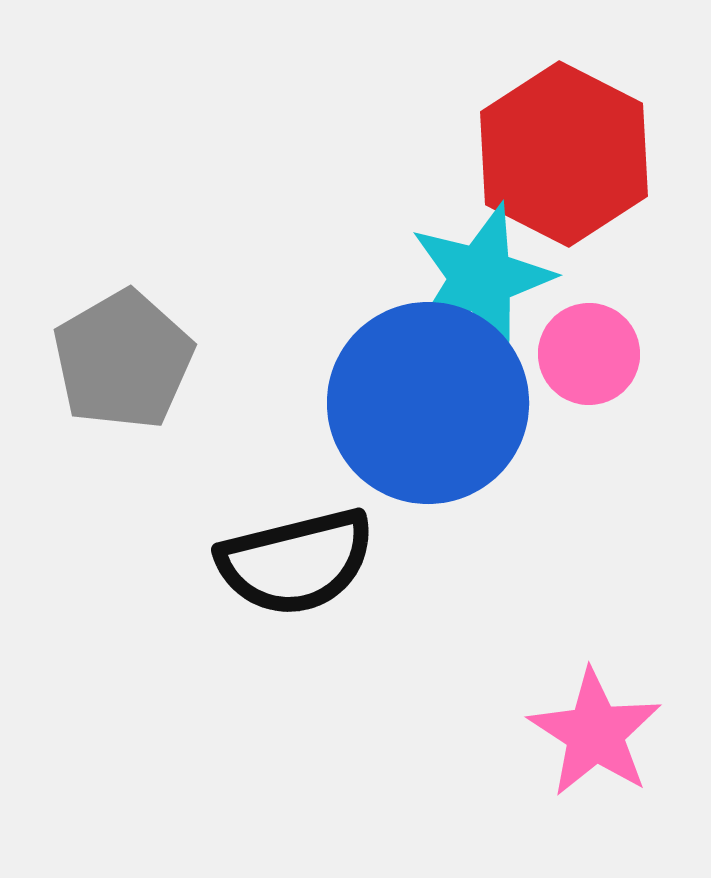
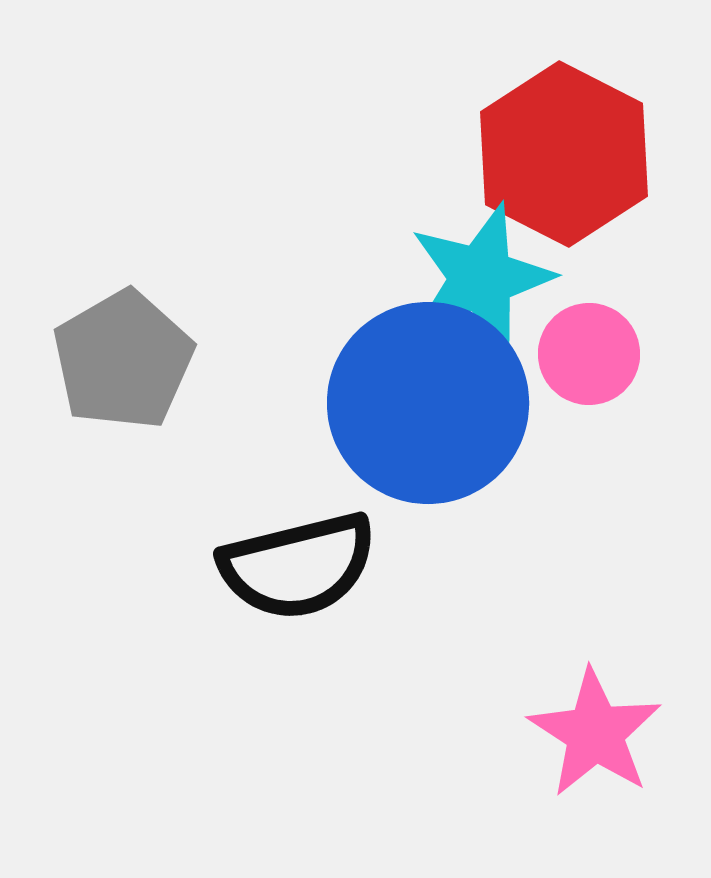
black semicircle: moved 2 px right, 4 px down
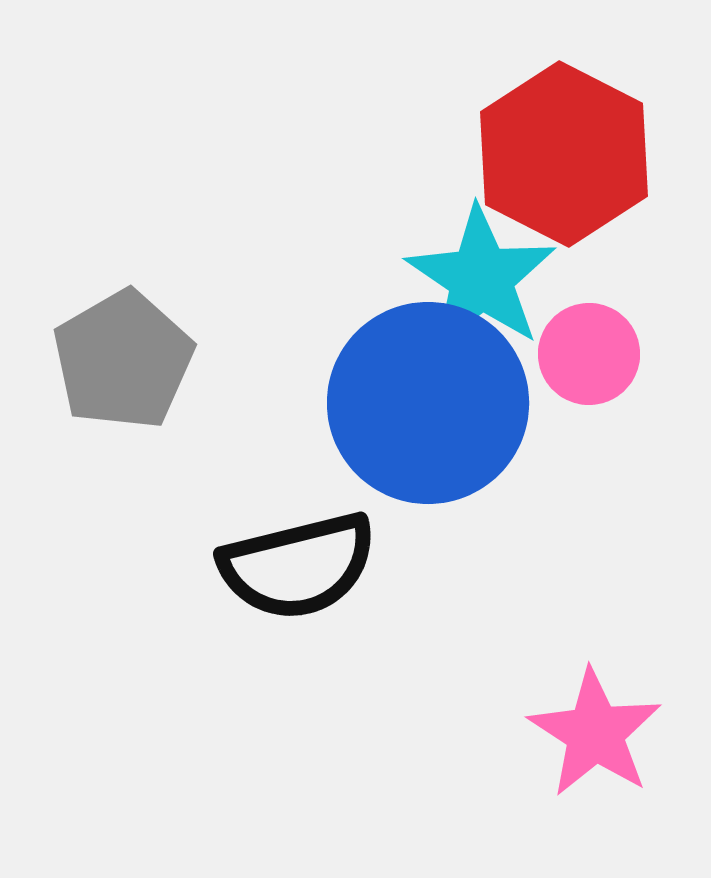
cyan star: rotated 20 degrees counterclockwise
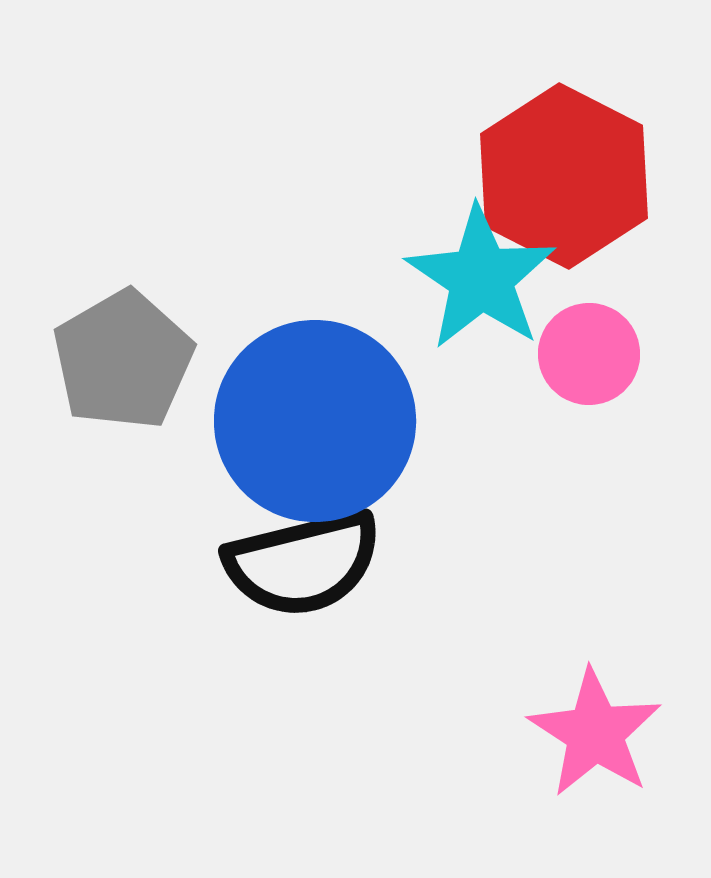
red hexagon: moved 22 px down
blue circle: moved 113 px left, 18 px down
black semicircle: moved 5 px right, 3 px up
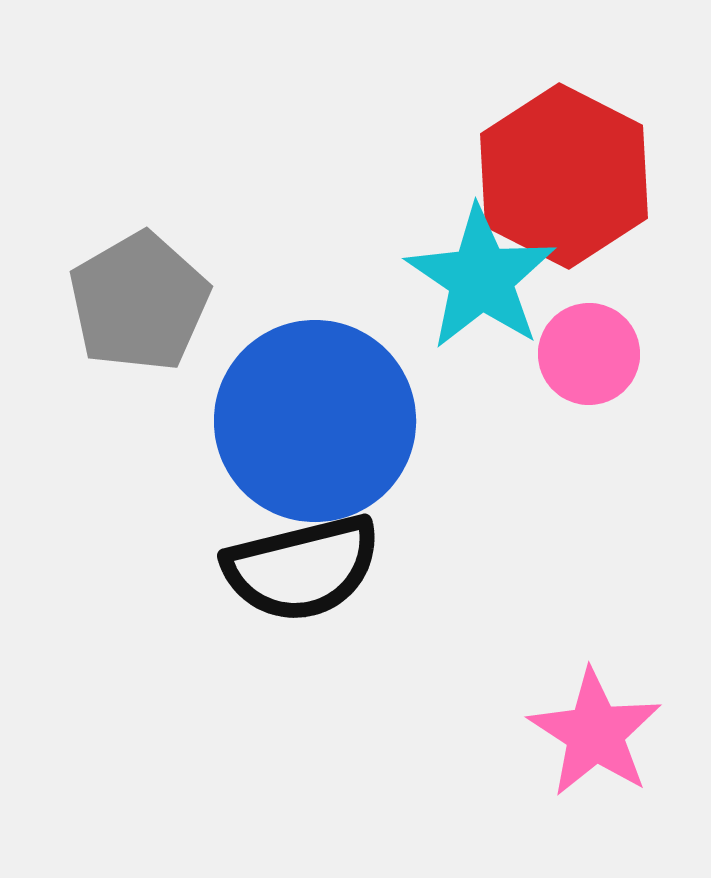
gray pentagon: moved 16 px right, 58 px up
black semicircle: moved 1 px left, 5 px down
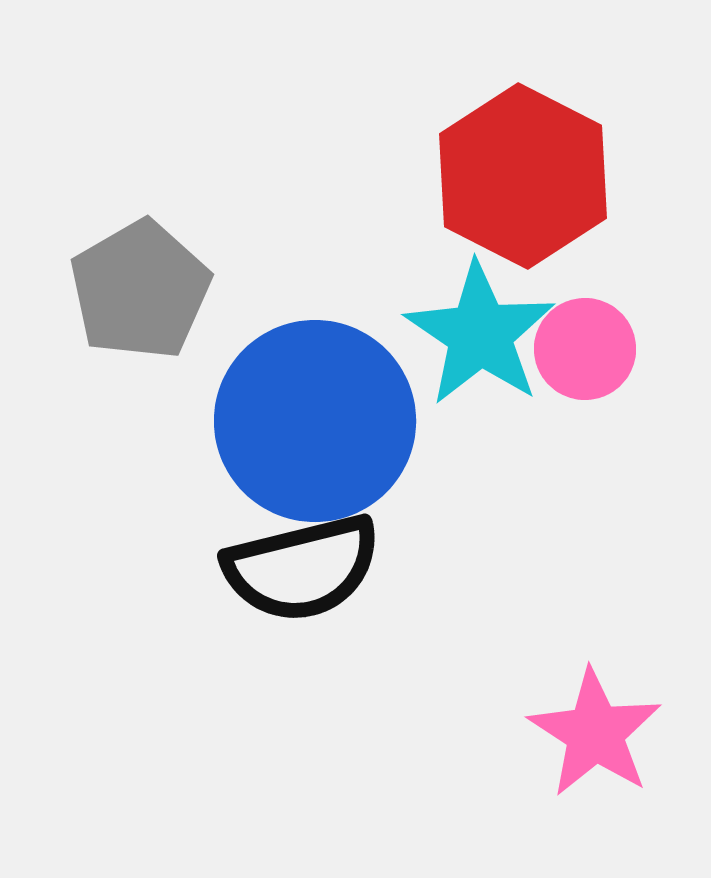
red hexagon: moved 41 px left
cyan star: moved 1 px left, 56 px down
gray pentagon: moved 1 px right, 12 px up
pink circle: moved 4 px left, 5 px up
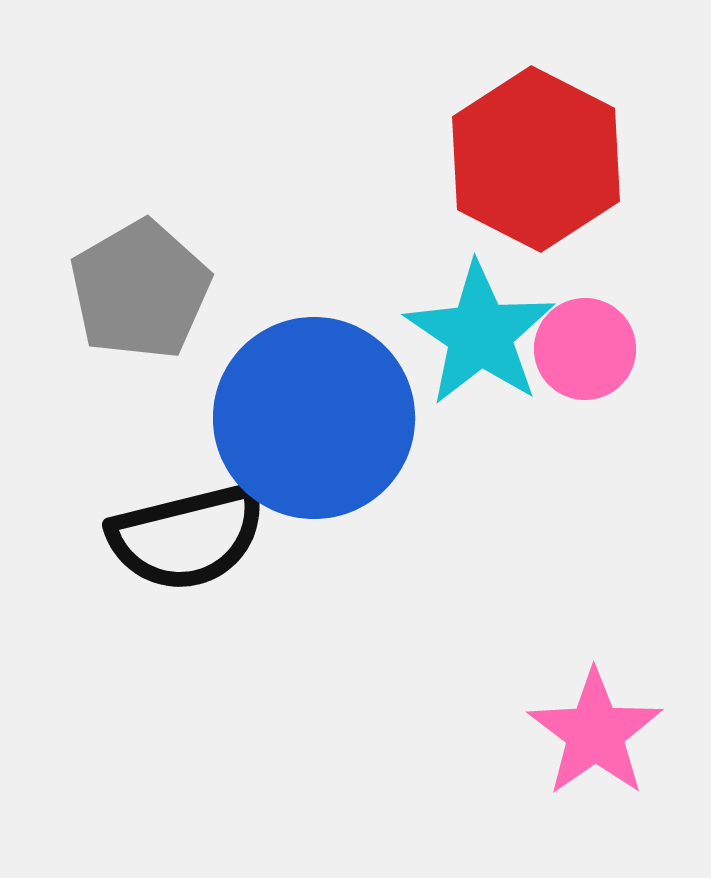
red hexagon: moved 13 px right, 17 px up
blue circle: moved 1 px left, 3 px up
black semicircle: moved 115 px left, 31 px up
pink star: rotated 4 degrees clockwise
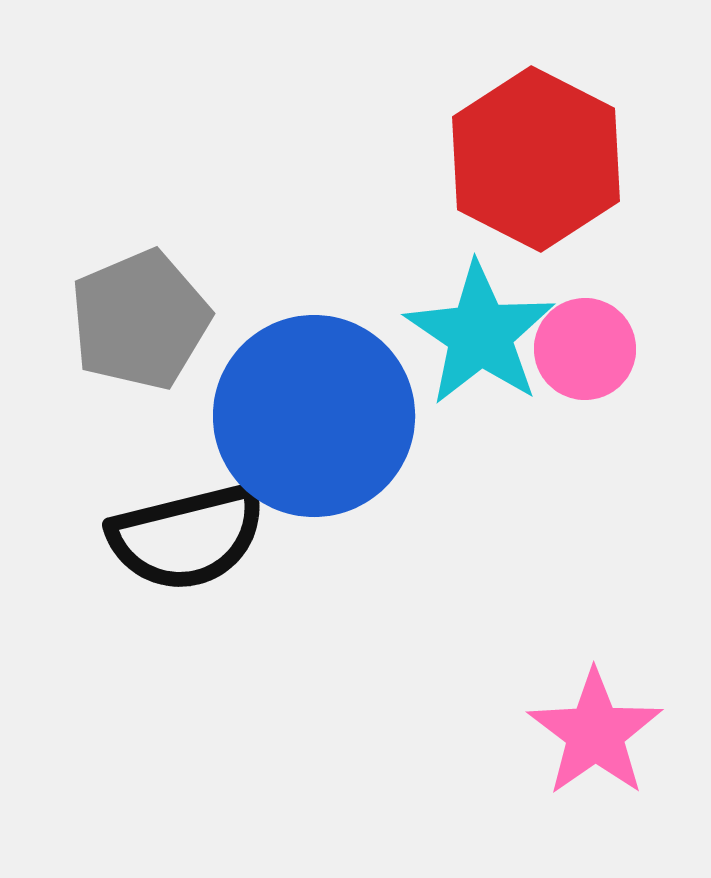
gray pentagon: moved 30 px down; rotated 7 degrees clockwise
blue circle: moved 2 px up
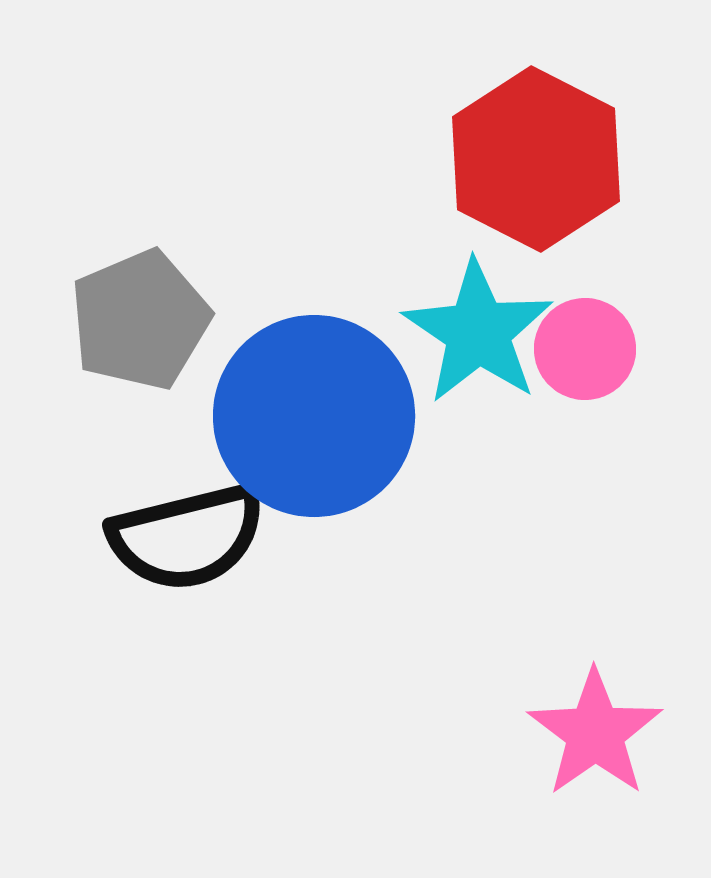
cyan star: moved 2 px left, 2 px up
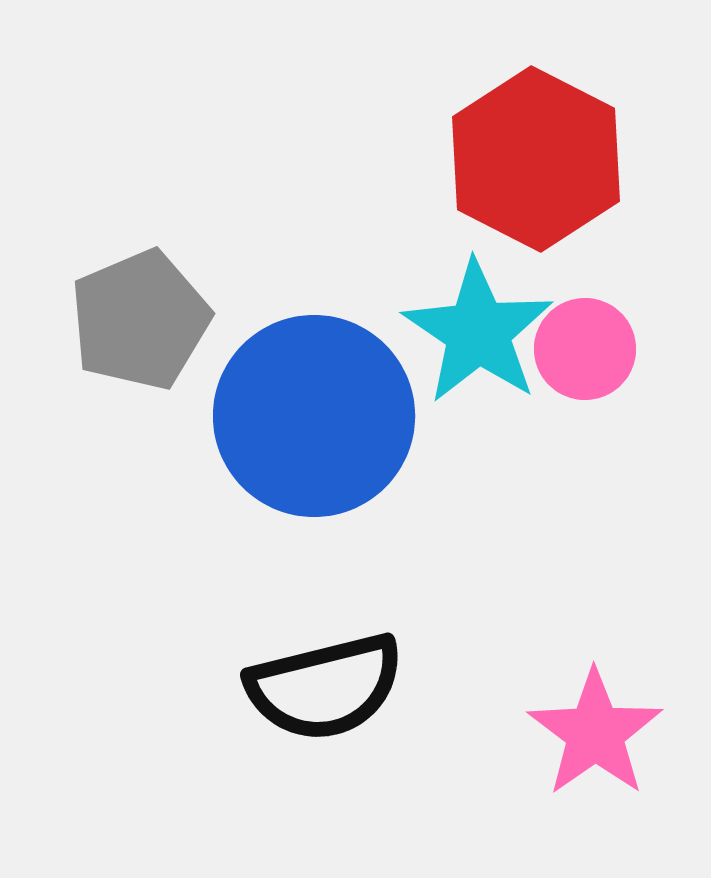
black semicircle: moved 138 px right, 150 px down
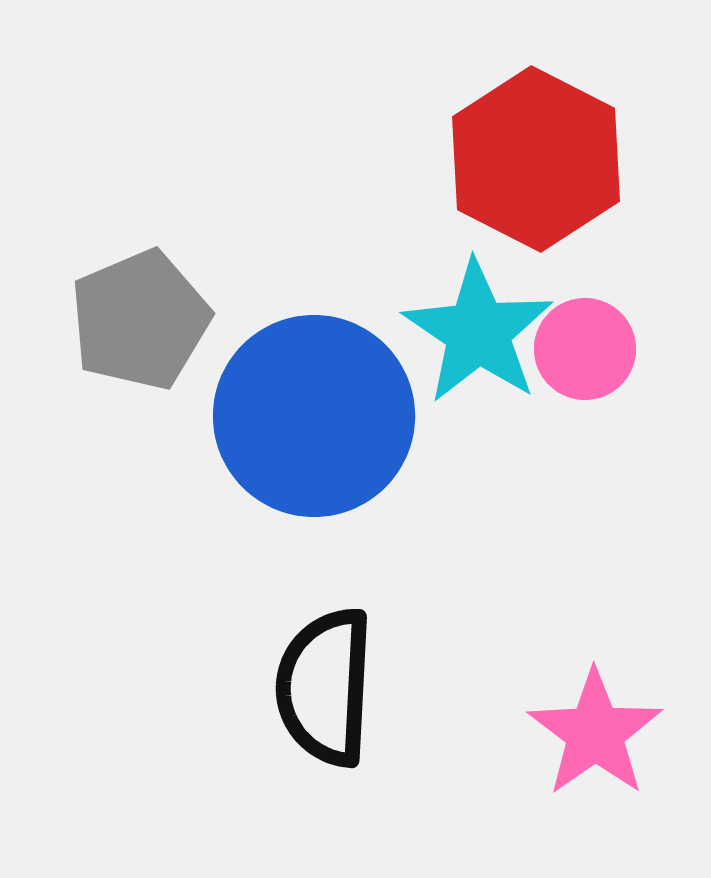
black semicircle: rotated 107 degrees clockwise
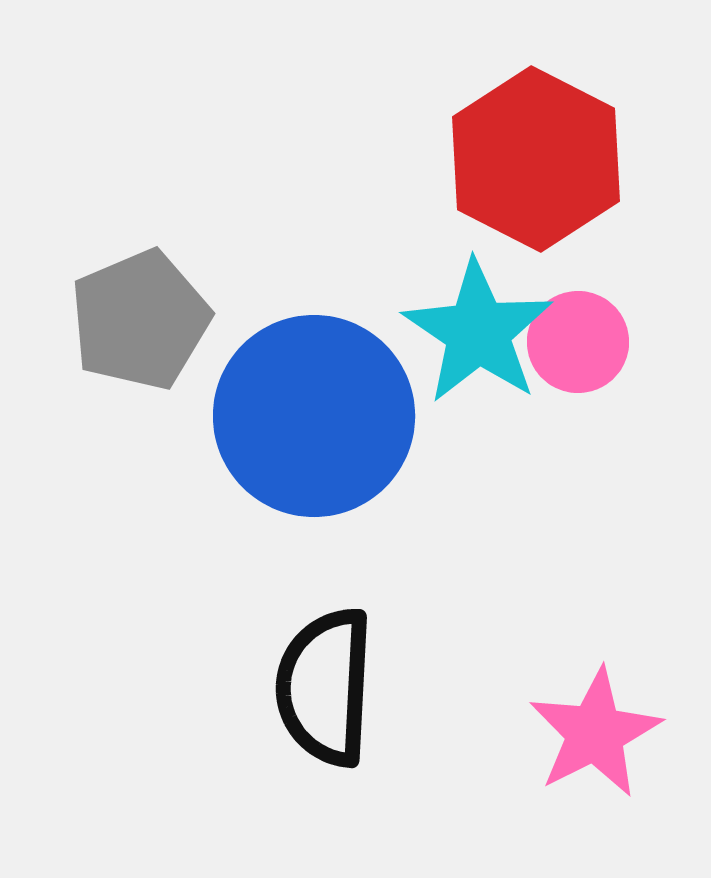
pink circle: moved 7 px left, 7 px up
pink star: rotated 8 degrees clockwise
